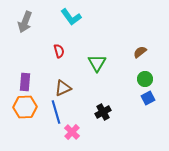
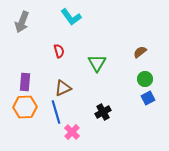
gray arrow: moved 3 px left
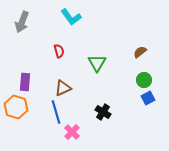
green circle: moved 1 px left, 1 px down
orange hexagon: moved 9 px left; rotated 20 degrees clockwise
black cross: rotated 28 degrees counterclockwise
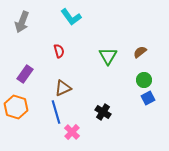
green triangle: moved 11 px right, 7 px up
purple rectangle: moved 8 px up; rotated 30 degrees clockwise
